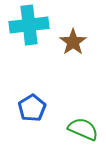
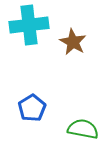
brown star: rotated 8 degrees counterclockwise
green semicircle: rotated 12 degrees counterclockwise
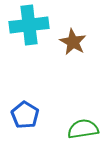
blue pentagon: moved 7 px left, 7 px down; rotated 8 degrees counterclockwise
green semicircle: rotated 20 degrees counterclockwise
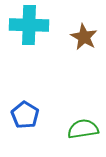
cyan cross: rotated 9 degrees clockwise
brown star: moved 11 px right, 5 px up
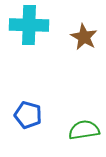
blue pentagon: moved 3 px right; rotated 16 degrees counterclockwise
green semicircle: moved 1 px right, 1 px down
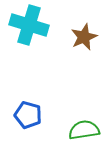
cyan cross: rotated 15 degrees clockwise
brown star: rotated 20 degrees clockwise
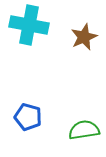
cyan cross: rotated 6 degrees counterclockwise
blue pentagon: moved 2 px down
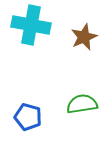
cyan cross: moved 2 px right
green semicircle: moved 2 px left, 26 px up
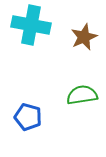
green semicircle: moved 9 px up
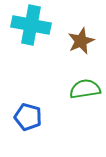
brown star: moved 3 px left, 4 px down
green semicircle: moved 3 px right, 6 px up
